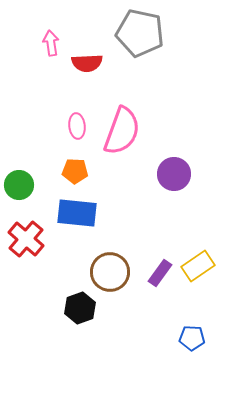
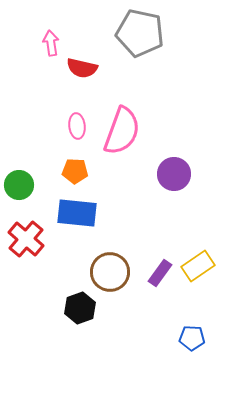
red semicircle: moved 5 px left, 5 px down; rotated 16 degrees clockwise
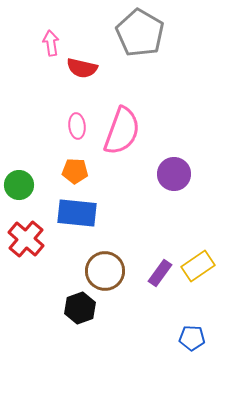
gray pentagon: rotated 18 degrees clockwise
brown circle: moved 5 px left, 1 px up
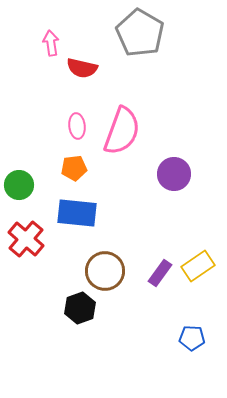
orange pentagon: moved 1 px left, 3 px up; rotated 10 degrees counterclockwise
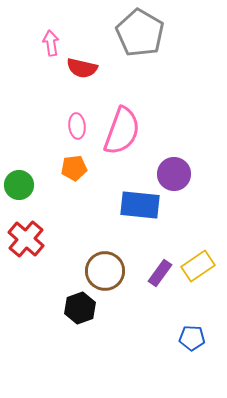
blue rectangle: moved 63 px right, 8 px up
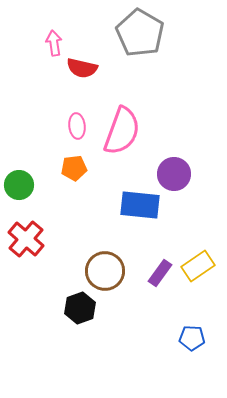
pink arrow: moved 3 px right
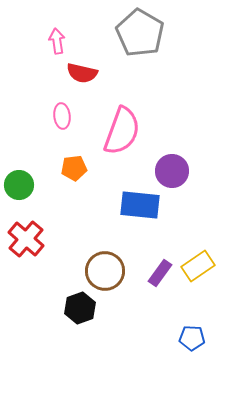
pink arrow: moved 3 px right, 2 px up
red semicircle: moved 5 px down
pink ellipse: moved 15 px left, 10 px up
purple circle: moved 2 px left, 3 px up
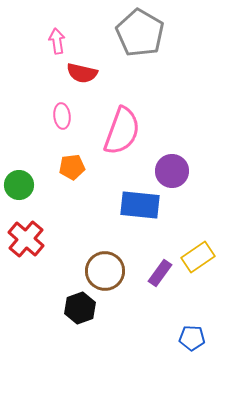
orange pentagon: moved 2 px left, 1 px up
yellow rectangle: moved 9 px up
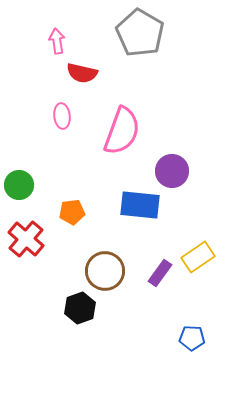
orange pentagon: moved 45 px down
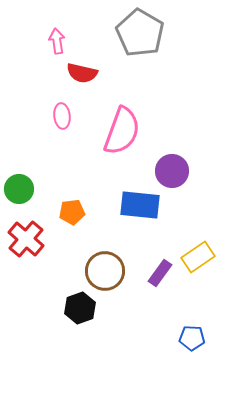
green circle: moved 4 px down
